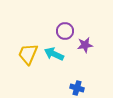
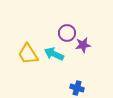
purple circle: moved 2 px right, 2 px down
purple star: moved 2 px left
yellow trapezoid: rotated 55 degrees counterclockwise
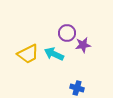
yellow trapezoid: rotated 85 degrees counterclockwise
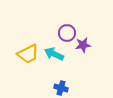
blue cross: moved 16 px left
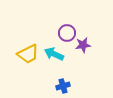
blue cross: moved 2 px right, 2 px up; rotated 32 degrees counterclockwise
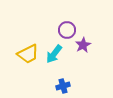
purple circle: moved 3 px up
purple star: rotated 21 degrees counterclockwise
cyan arrow: rotated 78 degrees counterclockwise
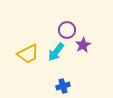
cyan arrow: moved 2 px right, 2 px up
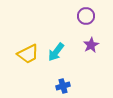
purple circle: moved 19 px right, 14 px up
purple star: moved 8 px right
